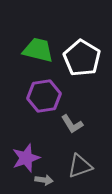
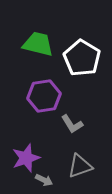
green trapezoid: moved 6 px up
gray arrow: rotated 18 degrees clockwise
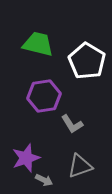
white pentagon: moved 5 px right, 3 px down
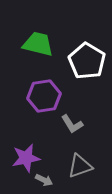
purple star: rotated 8 degrees clockwise
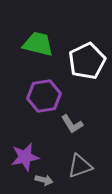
white pentagon: rotated 15 degrees clockwise
purple star: moved 1 px left, 1 px up
gray arrow: rotated 12 degrees counterclockwise
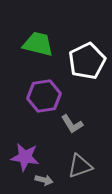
purple star: rotated 20 degrees clockwise
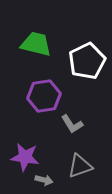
green trapezoid: moved 2 px left
